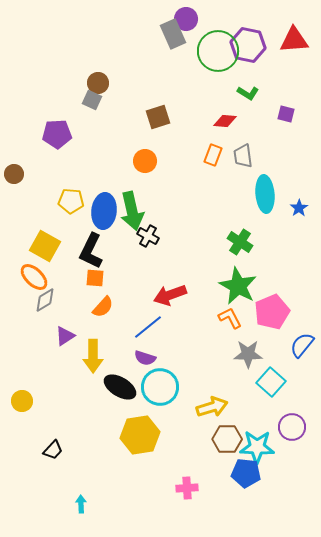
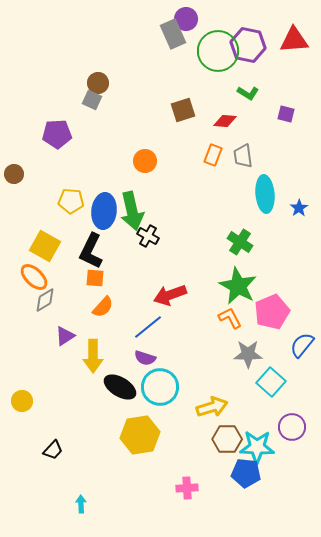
brown square at (158, 117): moved 25 px right, 7 px up
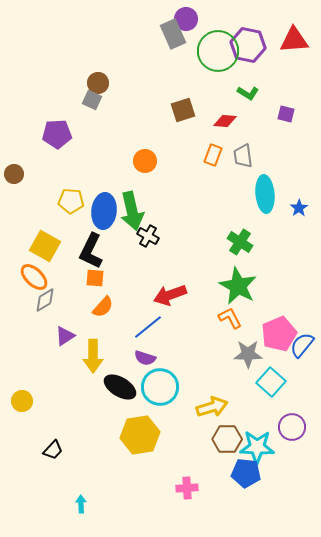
pink pentagon at (272, 312): moved 7 px right, 22 px down
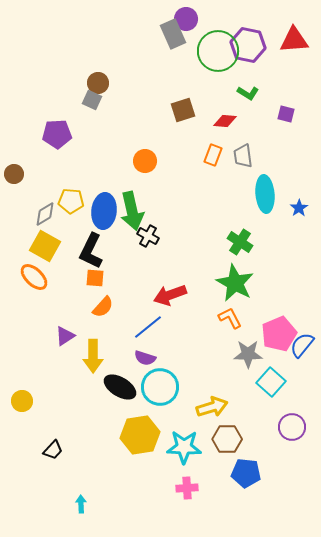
green star at (238, 286): moved 3 px left, 3 px up
gray diamond at (45, 300): moved 86 px up
cyan star at (257, 447): moved 73 px left
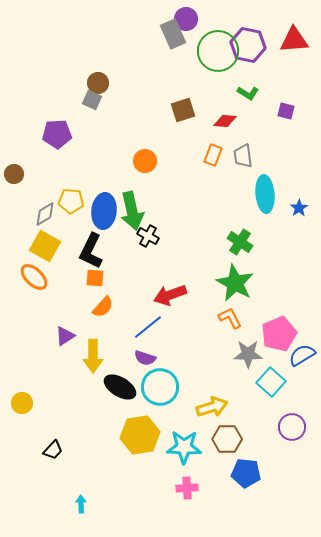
purple square at (286, 114): moved 3 px up
blue semicircle at (302, 345): moved 10 px down; rotated 20 degrees clockwise
yellow circle at (22, 401): moved 2 px down
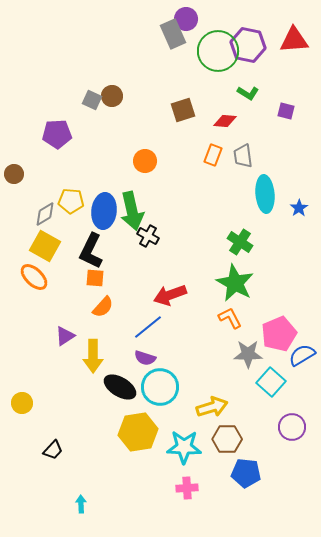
brown circle at (98, 83): moved 14 px right, 13 px down
yellow hexagon at (140, 435): moved 2 px left, 3 px up
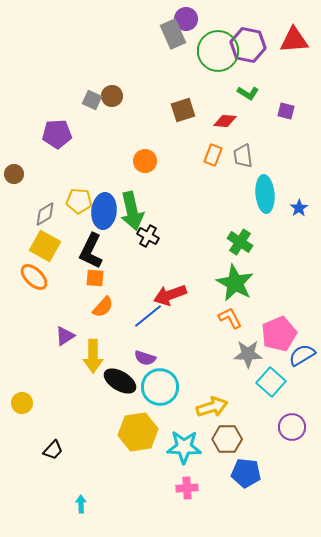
yellow pentagon at (71, 201): moved 8 px right
blue line at (148, 327): moved 11 px up
black ellipse at (120, 387): moved 6 px up
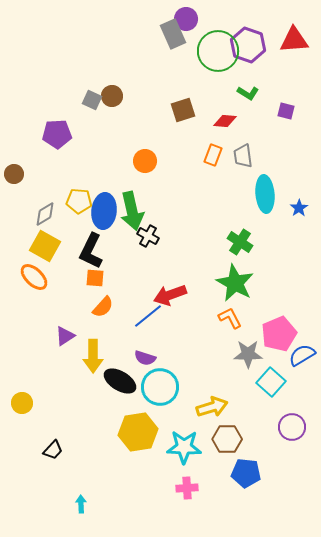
purple hexagon at (248, 45): rotated 8 degrees clockwise
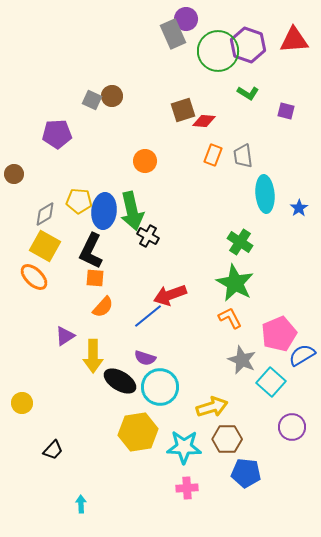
red diamond at (225, 121): moved 21 px left
gray star at (248, 354): moved 6 px left, 6 px down; rotated 24 degrees clockwise
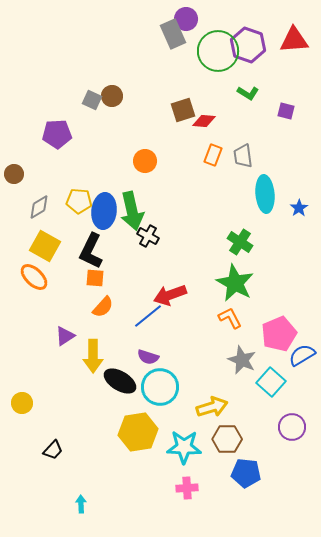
gray diamond at (45, 214): moved 6 px left, 7 px up
purple semicircle at (145, 358): moved 3 px right, 1 px up
